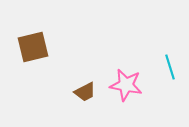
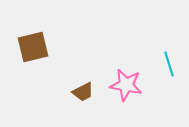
cyan line: moved 1 px left, 3 px up
brown trapezoid: moved 2 px left
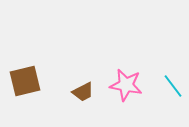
brown square: moved 8 px left, 34 px down
cyan line: moved 4 px right, 22 px down; rotated 20 degrees counterclockwise
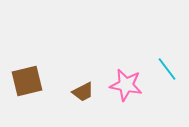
brown square: moved 2 px right
cyan line: moved 6 px left, 17 px up
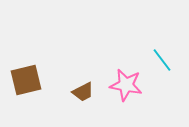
cyan line: moved 5 px left, 9 px up
brown square: moved 1 px left, 1 px up
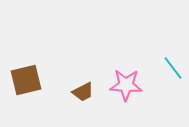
cyan line: moved 11 px right, 8 px down
pink star: rotated 8 degrees counterclockwise
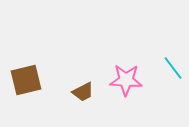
pink star: moved 5 px up
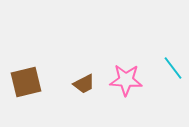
brown square: moved 2 px down
brown trapezoid: moved 1 px right, 8 px up
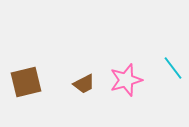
pink star: rotated 20 degrees counterclockwise
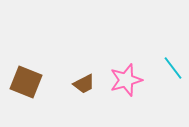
brown square: rotated 36 degrees clockwise
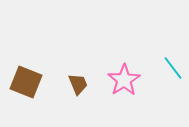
pink star: moved 2 px left; rotated 16 degrees counterclockwise
brown trapezoid: moved 6 px left; rotated 85 degrees counterclockwise
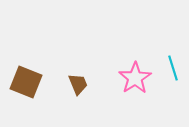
cyan line: rotated 20 degrees clockwise
pink star: moved 11 px right, 2 px up
